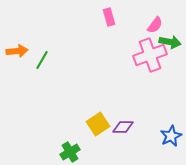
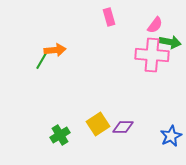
orange arrow: moved 38 px right, 1 px up
pink cross: moved 2 px right; rotated 24 degrees clockwise
green cross: moved 10 px left, 17 px up
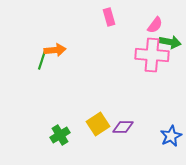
green line: rotated 12 degrees counterclockwise
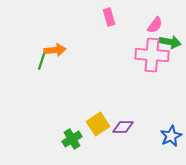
green cross: moved 12 px right, 4 px down
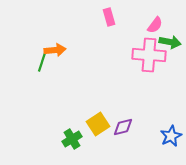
pink cross: moved 3 px left
green line: moved 2 px down
purple diamond: rotated 15 degrees counterclockwise
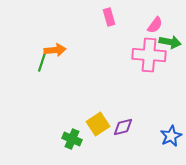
green cross: rotated 36 degrees counterclockwise
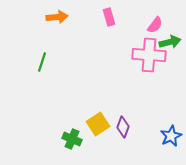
green arrow: rotated 25 degrees counterclockwise
orange arrow: moved 2 px right, 33 px up
purple diamond: rotated 55 degrees counterclockwise
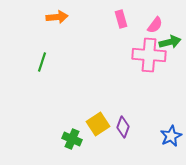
pink rectangle: moved 12 px right, 2 px down
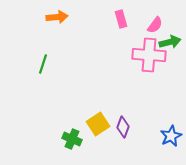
green line: moved 1 px right, 2 px down
